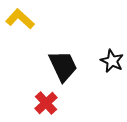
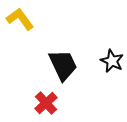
yellow L-shape: rotated 12 degrees clockwise
black trapezoid: moved 1 px up
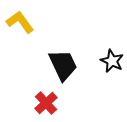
yellow L-shape: moved 3 px down
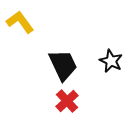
black star: moved 1 px left
red cross: moved 21 px right, 2 px up
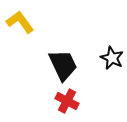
black star: moved 1 px right, 3 px up
red cross: rotated 20 degrees counterclockwise
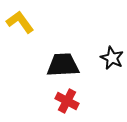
black trapezoid: rotated 68 degrees counterclockwise
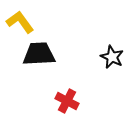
black star: moved 1 px up
black trapezoid: moved 24 px left, 11 px up
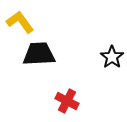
black star: rotated 10 degrees clockwise
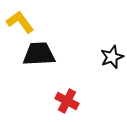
black star: rotated 15 degrees clockwise
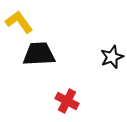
yellow L-shape: moved 1 px left
